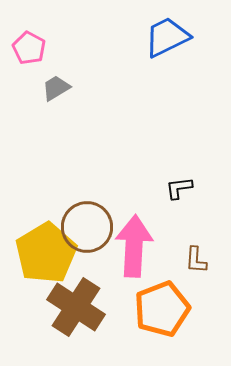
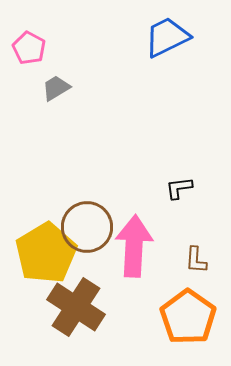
orange pentagon: moved 26 px right, 8 px down; rotated 16 degrees counterclockwise
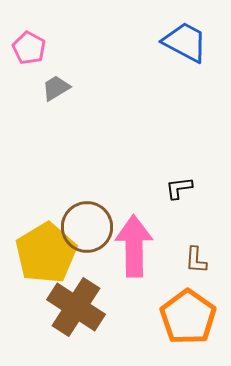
blue trapezoid: moved 18 px right, 5 px down; rotated 54 degrees clockwise
pink arrow: rotated 4 degrees counterclockwise
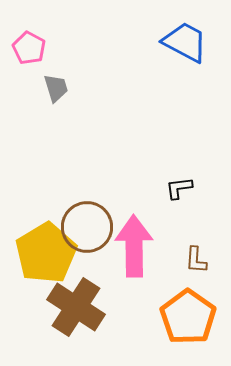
gray trapezoid: rotated 104 degrees clockwise
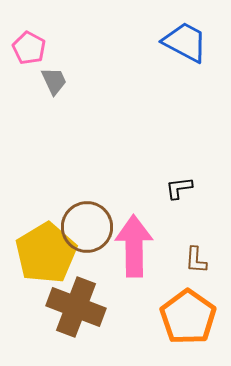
gray trapezoid: moved 2 px left, 7 px up; rotated 8 degrees counterclockwise
brown cross: rotated 12 degrees counterclockwise
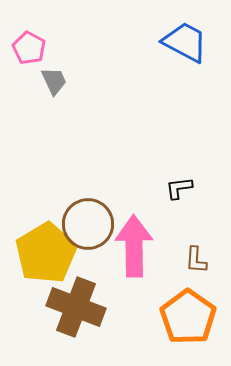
brown circle: moved 1 px right, 3 px up
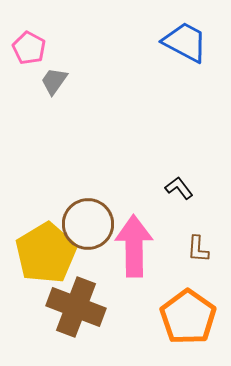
gray trapezoid: rotated 120 degrees counterclockwise
black L-shape: rotated 60 degrees clockwise
brown L-shape: moved 2 px right, 11 px up
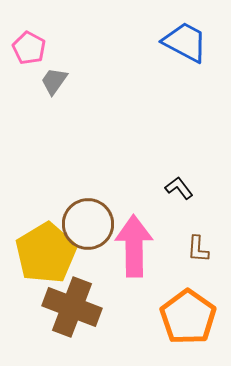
brown cross: moved 4 px left
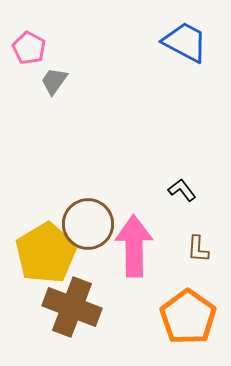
black L-shape: moved 3 px right, 2 px down
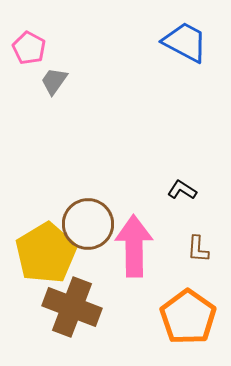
black L-shape: rotated 20 degrees counterclockwise
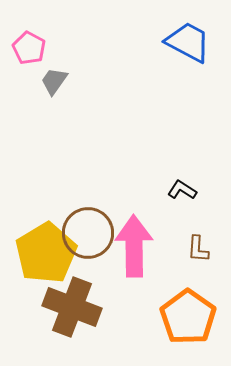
blue trapezoid: moved 3 px right
brown circle: moved 9 px down
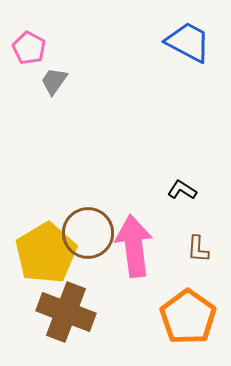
pink arrow: rotated 6 degrees counterclockwise
brown cross: moved 6 px left, 5 px down
